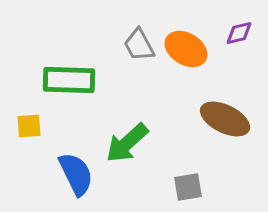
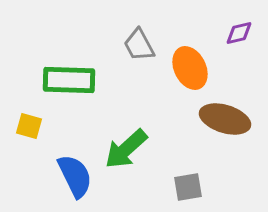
orange ellipse: moved 4 px right, 19 px down; rotated 33 degrees clockwise
brown ellipse: rotated 9 degrees counterclockwise
yellow square: rotated 20 degrees clockwise
green arrow: moved 1 px left, 6 px down
blue semicircle: moved 1 px left, 2 px down
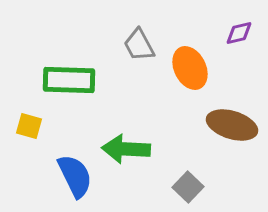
brown ellipse: moved 7 px right, 6 px down
green arrow: rotated 45 degrees clockwise
gray square: rotated 36 degrees counterclockwise
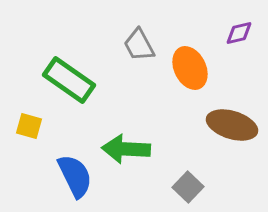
green rectangle: rotated 33 degrees clockwise
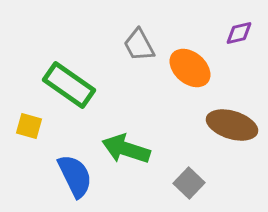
orange ellipse: rotated 24 degrees counterclockwise
green rectangle: moved 5 px down
green arrow: rotated 15 degrees clockwise
gray square: moved 1 px right, 4 px up
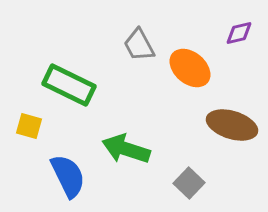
green rectangle: rotated 9 degrees counterclockwise
blue semicircle: moved 7 px left
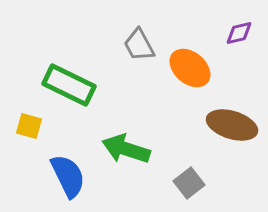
gray square: rotated 8 degrees clockwise
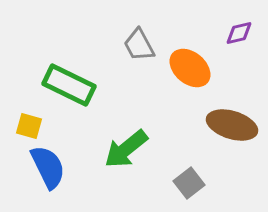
green arrow: rotated 57 degrees counterclockwise
blue semicircle: moved 20 px left, 9 px up
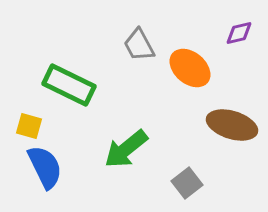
blue semicircle: moved 3 px left
gray square: moved 2 px left
